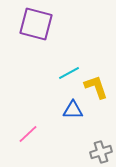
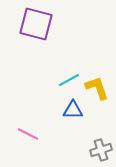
cyan line: moved 7 px down
yellow L-shape: moved 1 px right, 1 px down
pink line: rotated 70 degrees clockwise
gray cross: moved 2 px up
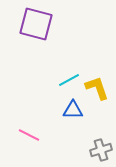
pink line: moved 1 px right, 1 px down
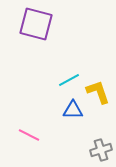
yellow L-shape: moved 1 px right, 4 px down
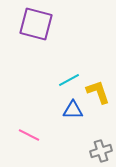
gray cross: moved 1 px down
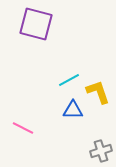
pink line: moved 6 px left, 7 px up
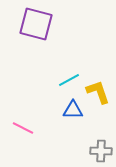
gray cross: rotated 20 degrees clockwise
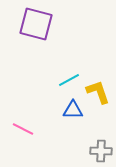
pink line: moved 1 px down
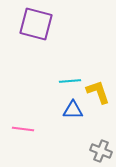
cyan line: moved 1 px right, 1 px down; rotated 25 degrees clockwise
pink line: rotated 20 degrees counterclockwise
gray cross: rotated 20 degrees clockwise
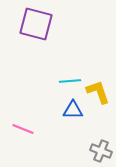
pink line: rotated 15 degrees clockwise
